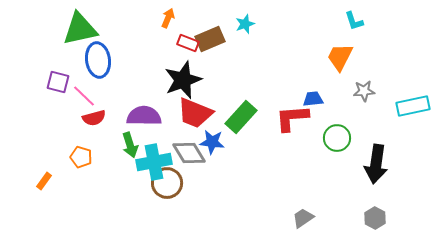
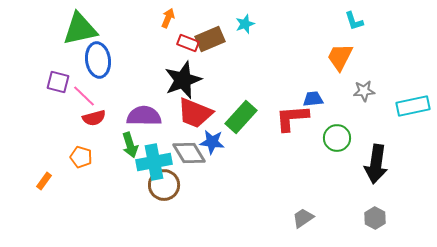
brown circle: moved 3 px left, 2 px down
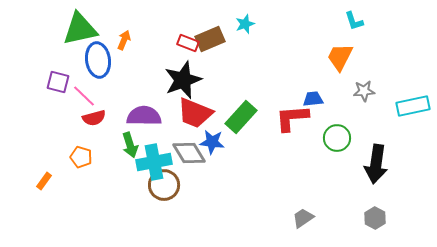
orange arrow: moved 44 px left, 22 px down
